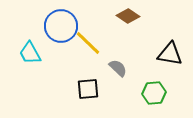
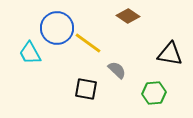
blue circle: moved 4 px left, 2 px down
yellow line: rotated 8 degrees counterclockwise
gray semicircle: moved 1 px left, 2 px down
black square: moved 2 px left; rotated 15 degrees clockwise
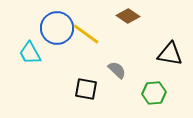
yellow line: moved 2 px left, 9 px up
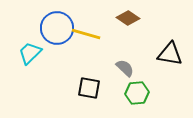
brown diamond: moved 2 px down
yellow line: rotated 20 degrees counterclockwise
cyan trapezoid: rotated 75 degrees clockwise
gray semicircle: moved 8 px right, 2 px up
black square: moved 3 px right, 1 px up
green hexagon: moved 17 px left
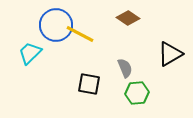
blue circle: moved 1 px left, 3 px up
yellow line: moved 6 px left; rotated 12 degrees clockwise
black triangle: rotated 40 degrees counterclockwise
gray semicircle: rotated 24 degrees clockwise
black square: moved 4 px up
